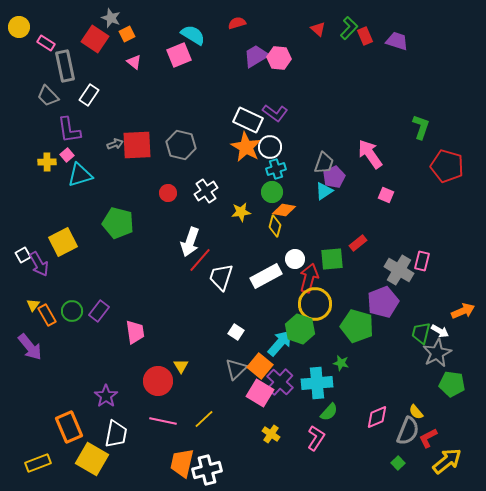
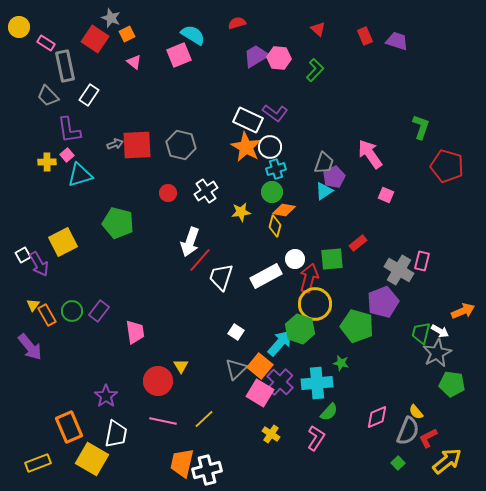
green L-shape at (349, 28): moved 34 px left, 42 px down
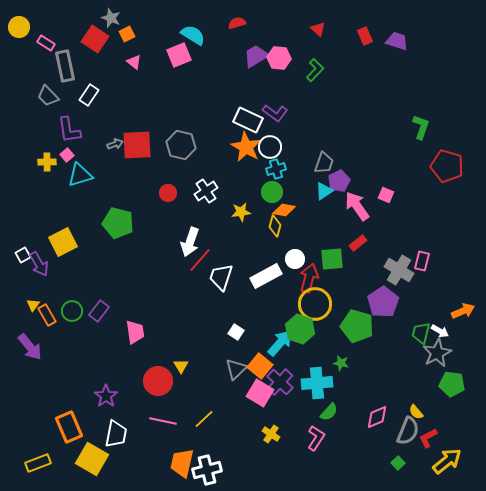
pink arrow at (370, 154): moved 13 px left, 52 px down
purple pentagon at (334, 177): moved 5 px right, 4 px down
purple pentagon at (383, 302): rotated 12 degrees counterclockwise
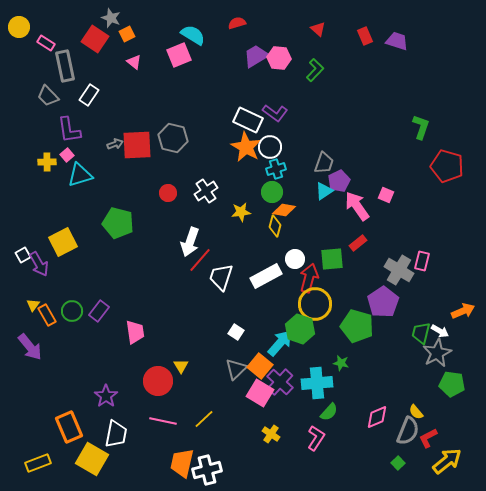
gray hexagon at (181, 145): moved 8 px left, 7 px up
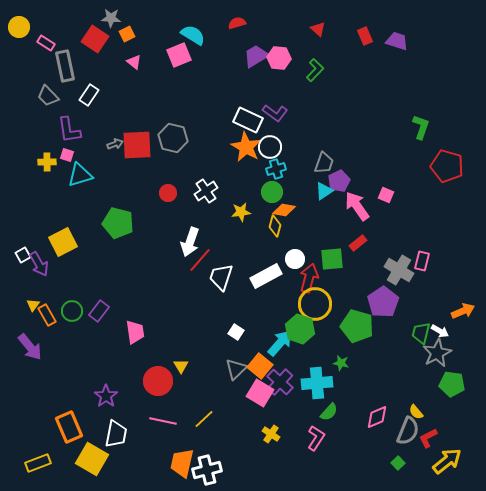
gray star at (111, 18): rotated 18 degrees counterclockwise
pink square at (67, 155): rotated 32 degrees counterclockwise
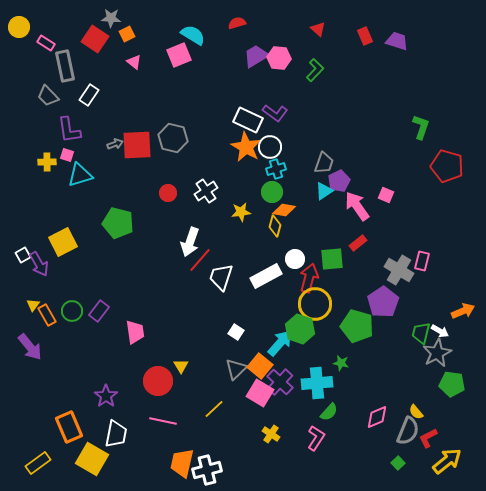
yellow line at (204, 419): moved 10 px right, 10 px up
yellow rectangle at (38, 463): rotated 15 degrees counterclockwise
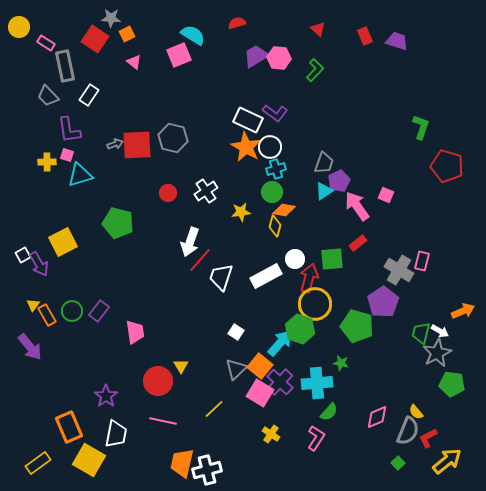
yellow square at (92, 459): moved 3 px left, 1 px down
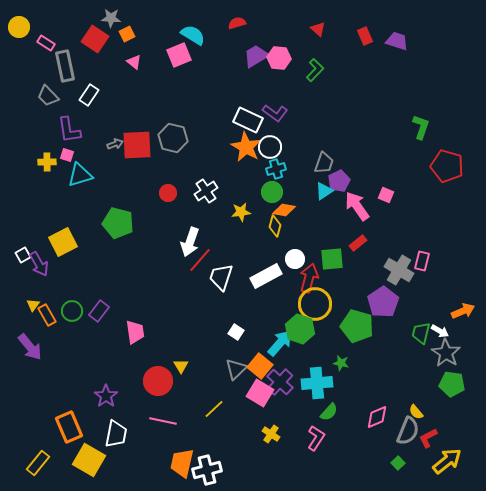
gray star at (437, 353): moved 9 px right; rotated 12 degrees counterclockwise
yellow rectangle at (38, 463): rotated 15 degrees counterclockwise
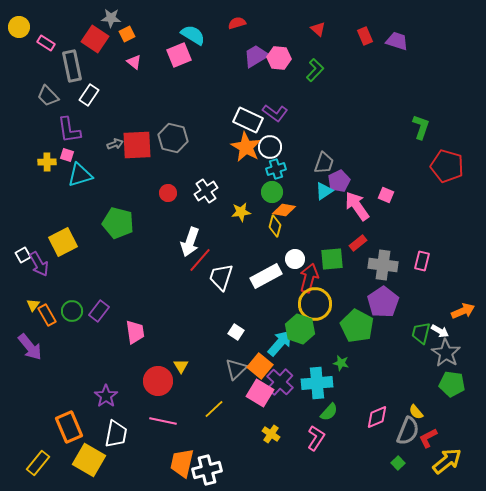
gray rectangle at (65, 66): moved 7 px right
gray cross at (399, 270): moved 16 px left, 5 px up; rotated 24 degrees counterclockwise
green pentagon at (357, 326): rotated 12 degrees clockwise
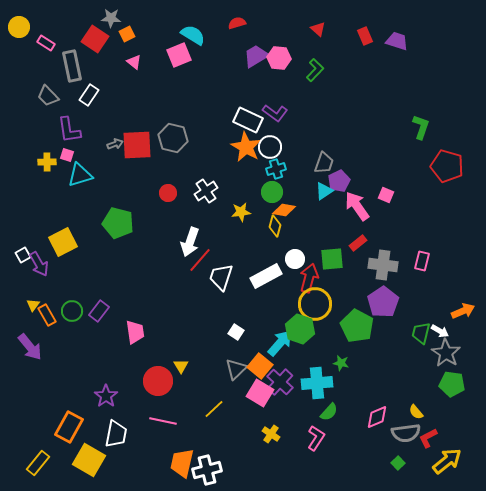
orange rectangle at (69, 427): rotated 52 degrees clockwise
gray semicircle at (408, 431): moved 2 px left, 2 px down; rotated 60 degrees clockwise
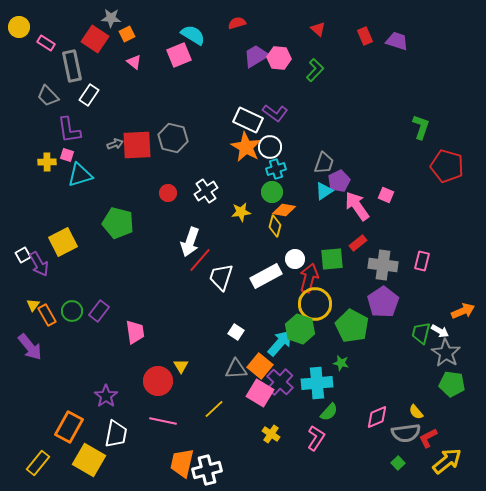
green pentagon at (357, 326): moved 5 px left
gray triangle at (236, 369): rotated 40 degrees clockwise
